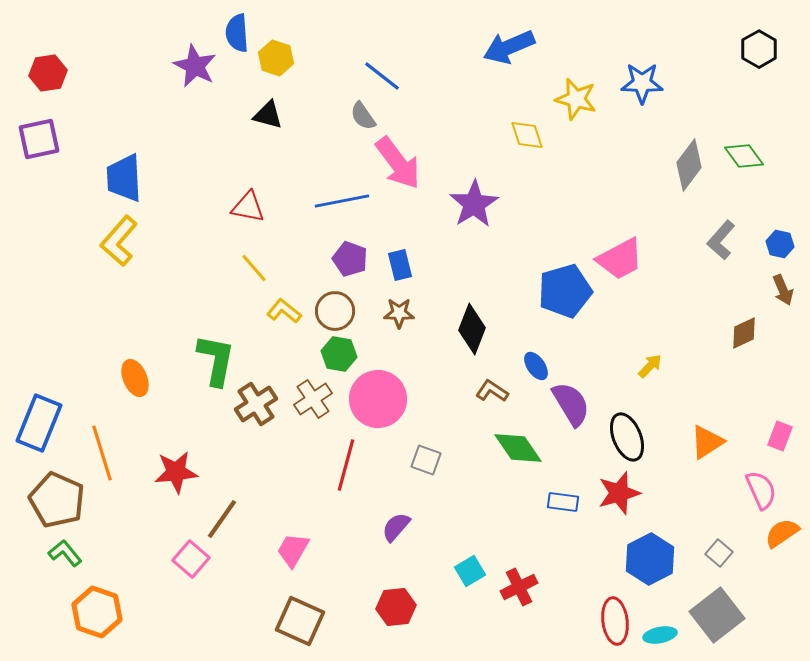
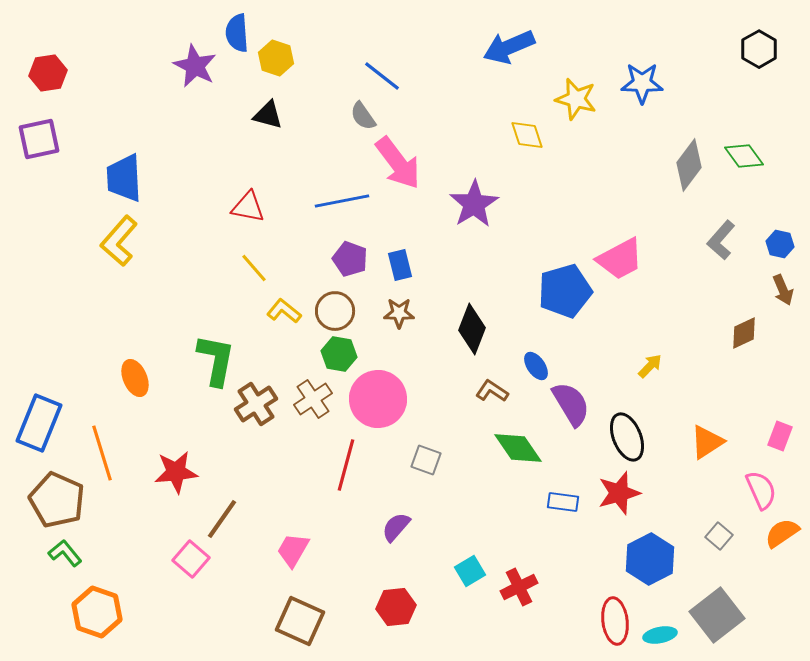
gray square at (719, 553): moved 17 px up
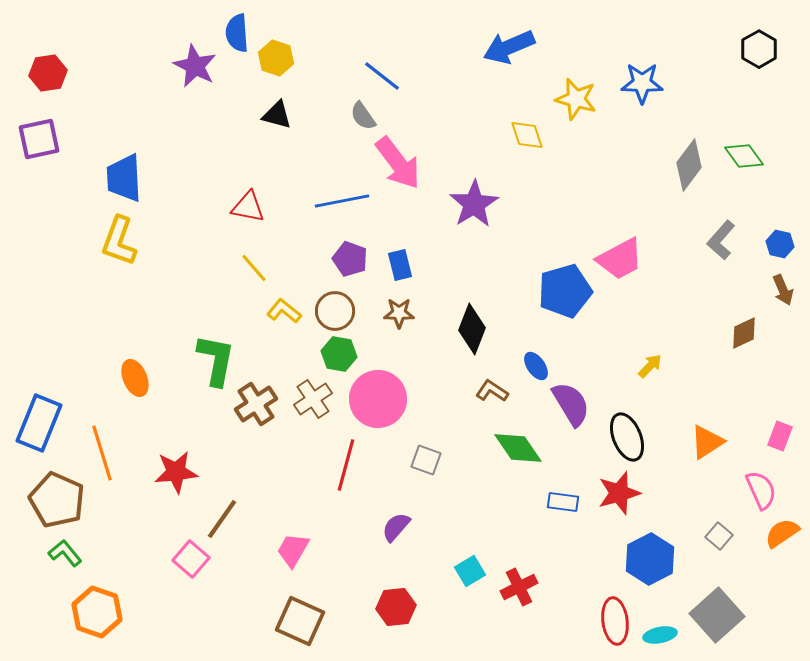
black triangle at (268, 115): moved 9 px right
yellow L-shape at (119, 241): rotated 21 degrees counterclockwise
gray square at (717, 615): rotated 4 degrees counterclockwise
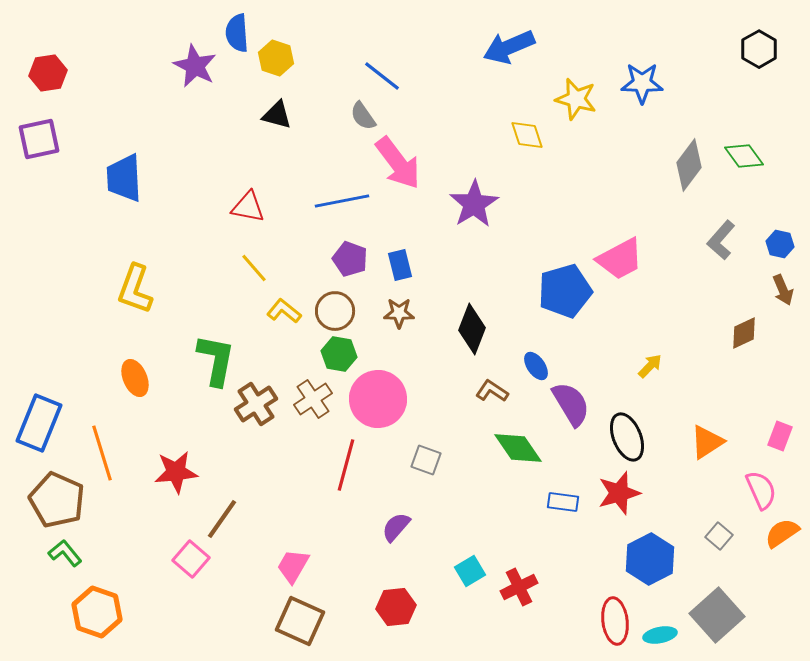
yellow L-shape at (119, 241): moved 16 px right, 48 px down
pink trapezoid at (293, 550): moved 16 px down
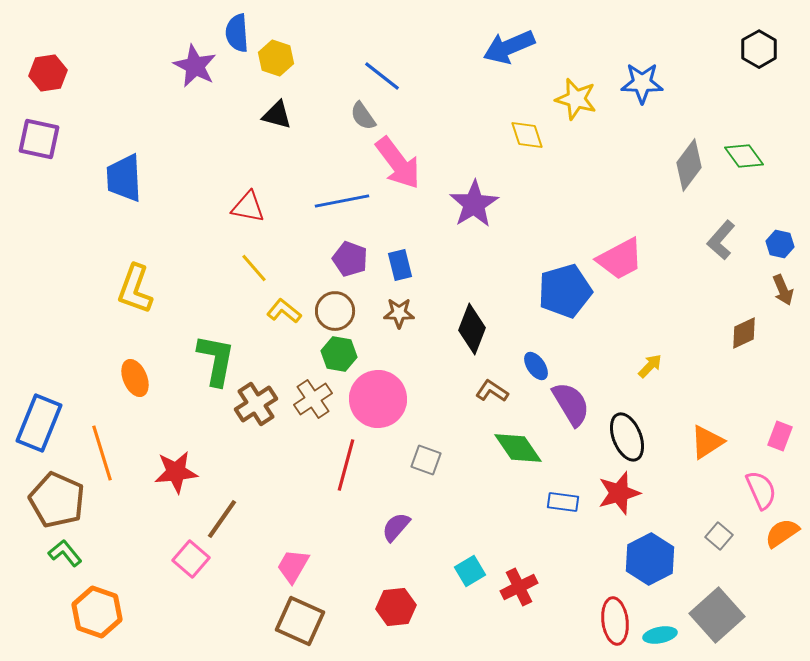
purple square at (39, 139): rotated 24 degrees clockwise
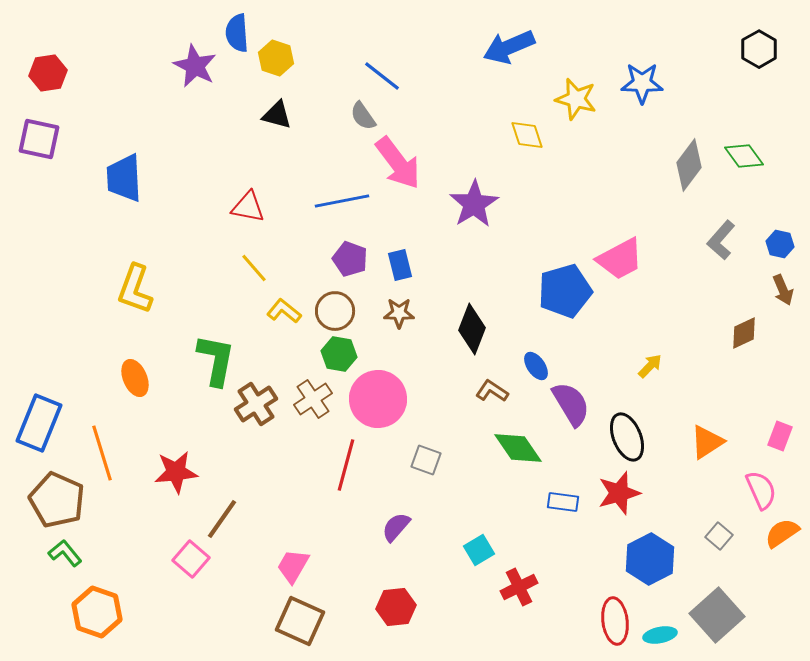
cyan square at (470, 571): moved 9 px right, 21 px up
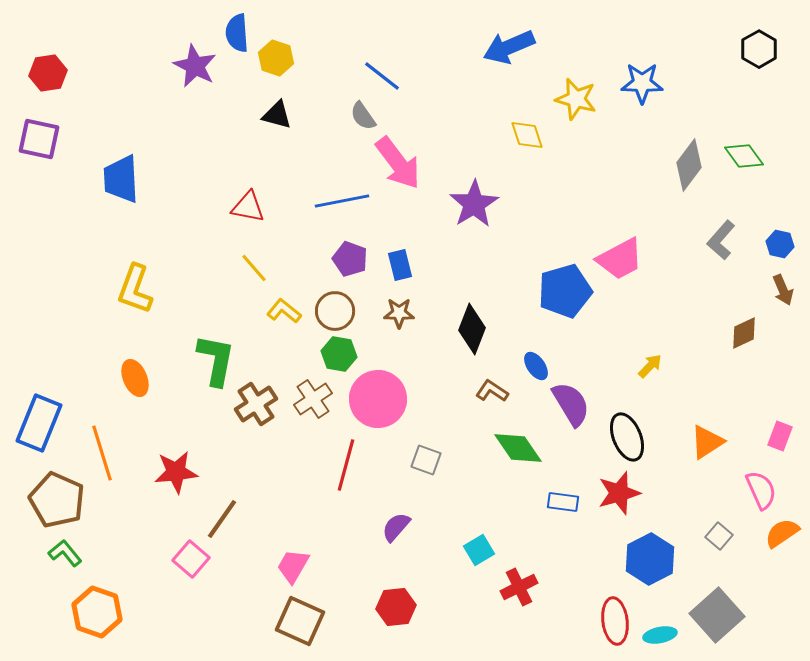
blue trapezoid at (124, 178): moved 3 px left, 1 px down
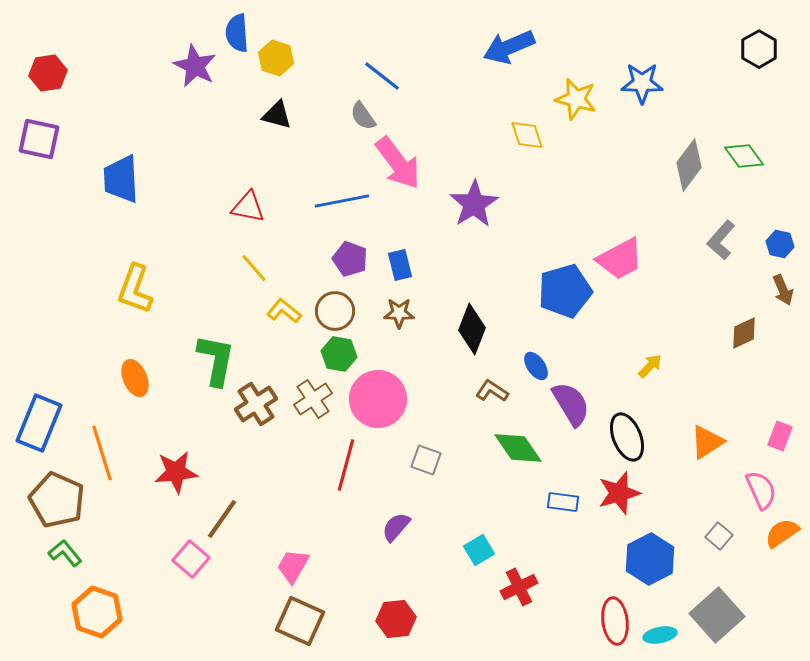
red hexagon at (396, 607): moved 12 px down
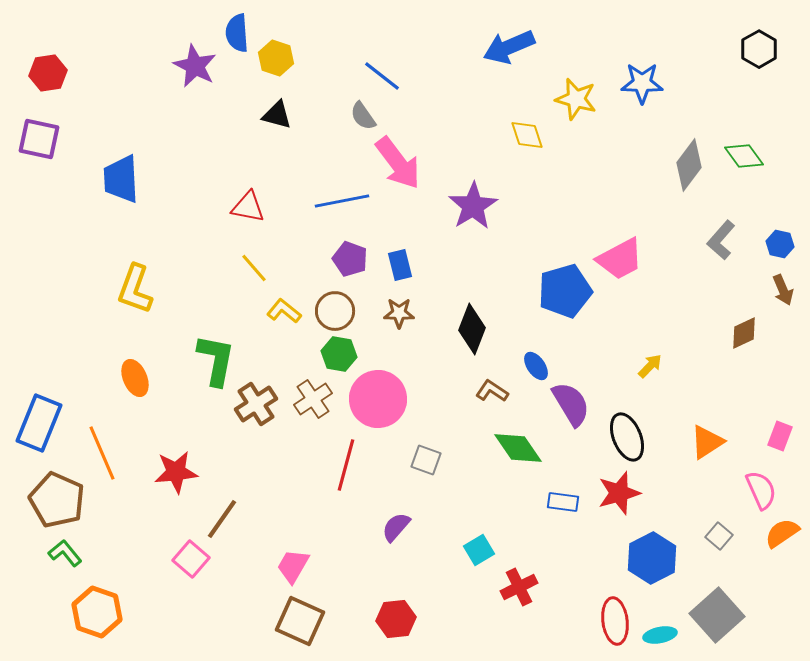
purple star at (474, 204): moved 1 px left, 2 px down
orange line at (102, 453): rotated 6 degrees counterclockwise
blue hexagon at (650, 559): moved 2 px right, 1 px up
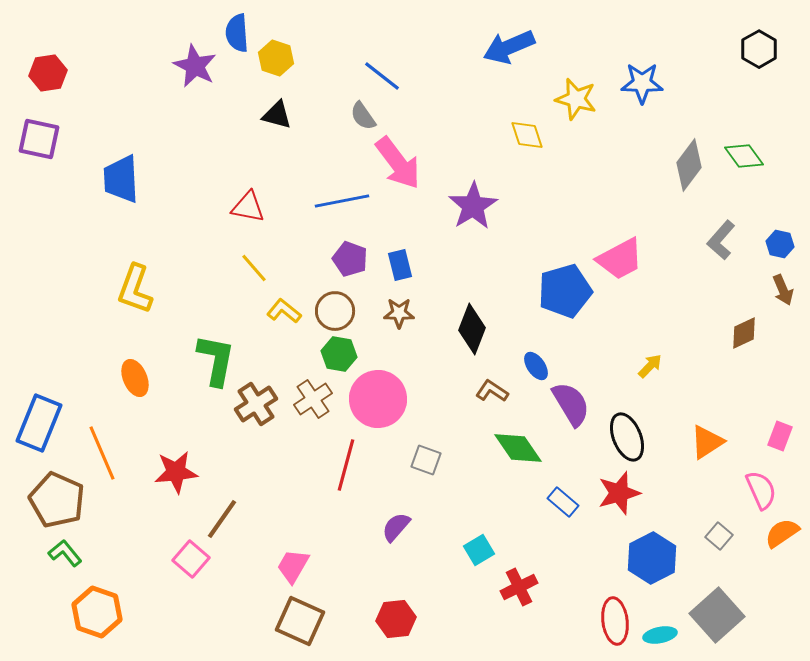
blue rectangle at (563, 502): rotated 32 degrees clockwise
